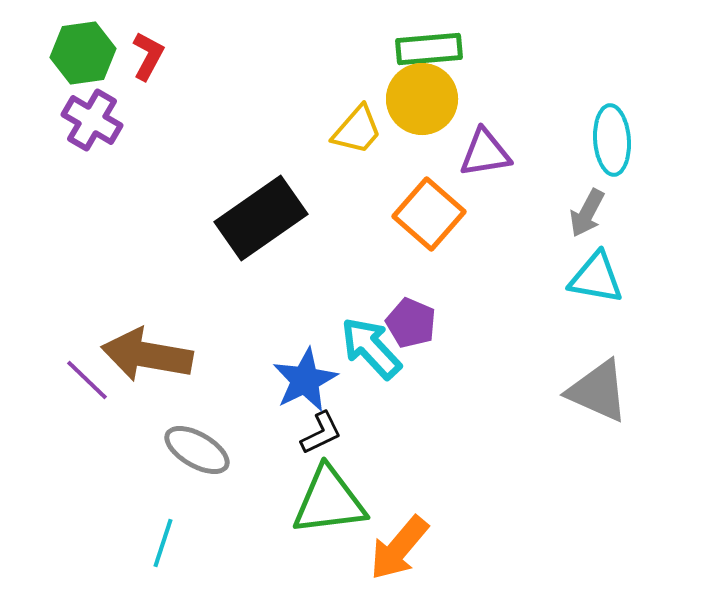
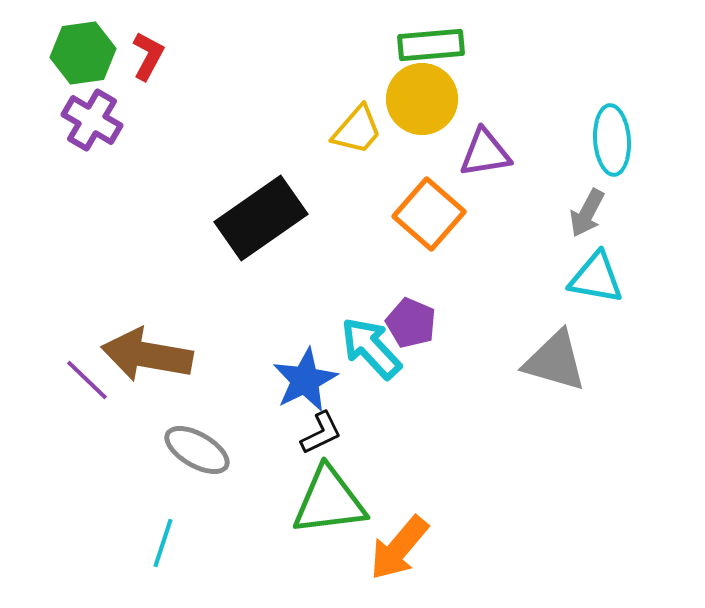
green rectangle: moved 2 px right, 4 px up
gray triangle: moved 43 px left, 30 px up; rotated 8 degrees counterclockwise
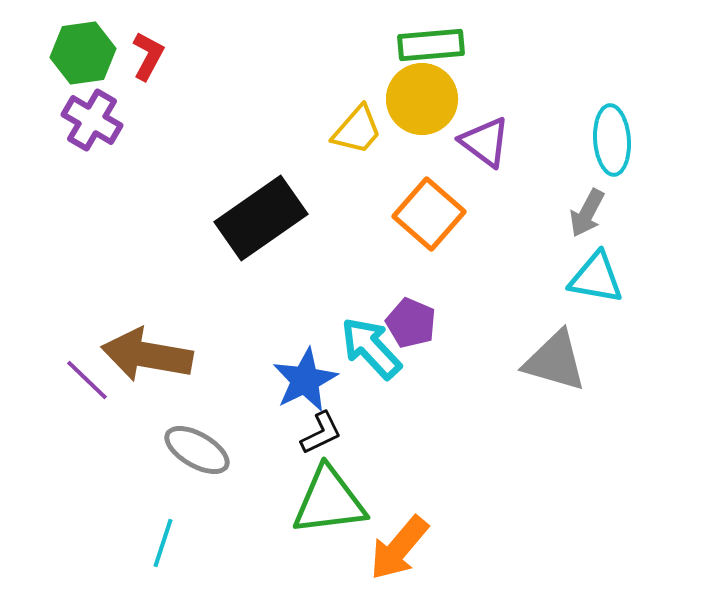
purple triangle: moved 11 px up; rotated 46 degrees clockwise
